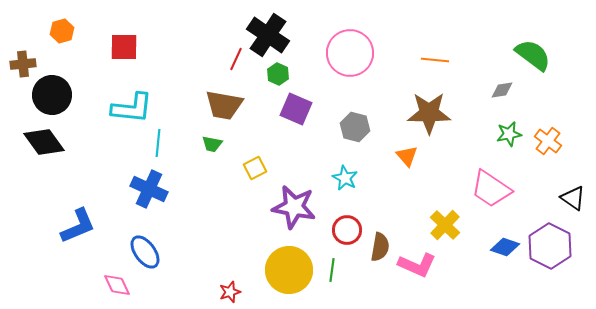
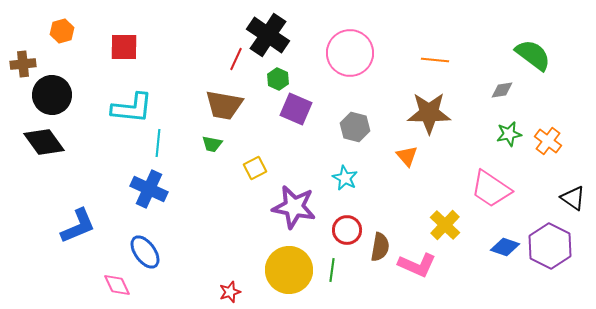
green hexagon: moved 5 px down
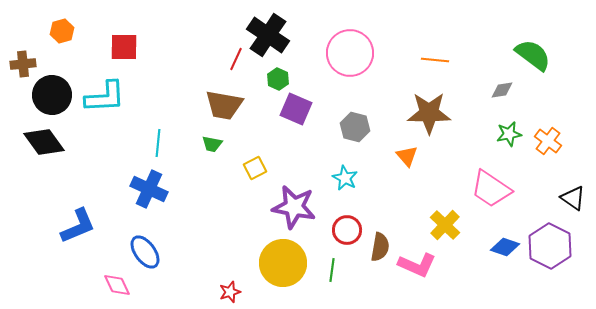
cyan L-shape: moved 27 px left, 11 px up; rotated 9 degrees counterclockwise
yellow circle: moved 6 px left, 7 px up
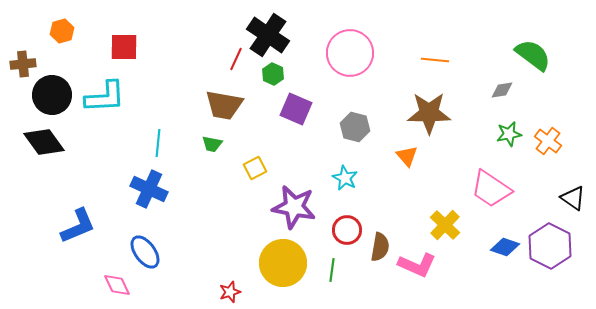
green hexagon: moved 5 px left, 5 px up
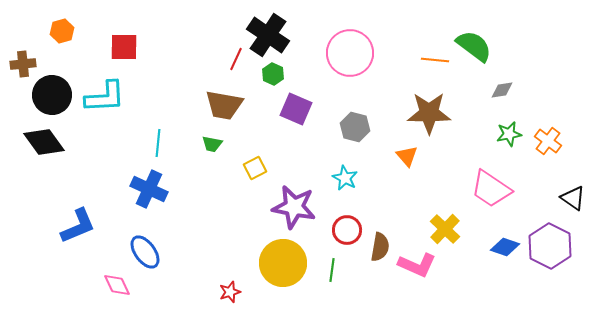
green semicircle: moved 59 px left, 9 px up
yellow cross: moved 4 px down
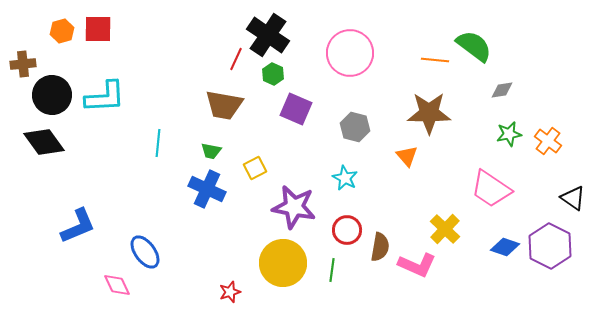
red square: moved 26 px left, 18 px up
green trapezoid: moved 1 px left, 7 px down
blue cross: moved 58 px right
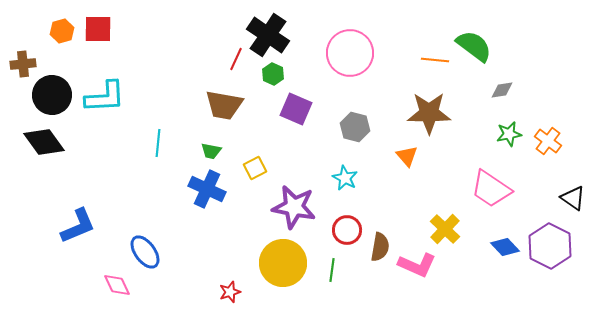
blue diamond: rotated 28 degrees clockwise
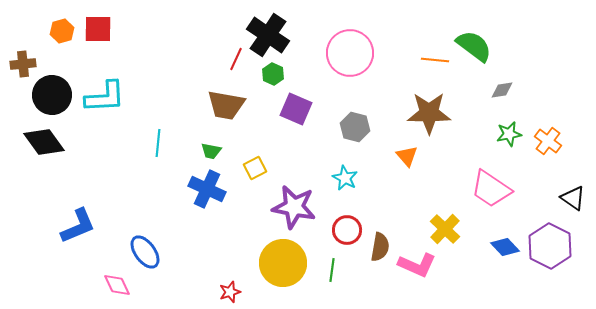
brown trapezoid: moved 2 px right
